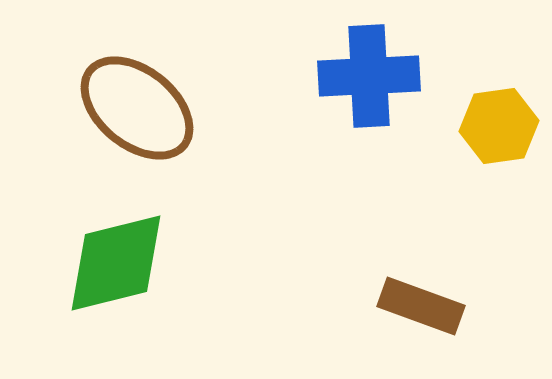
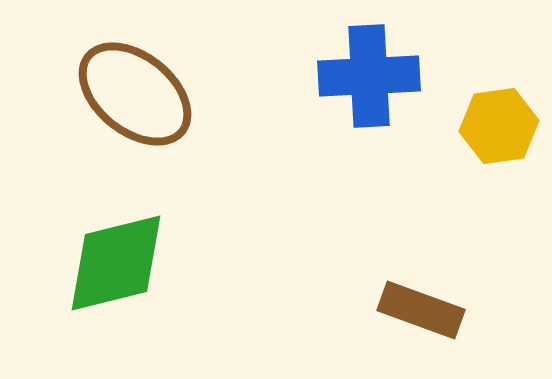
brown ellipse: moved 2 px left, 14 px up
brown rectangle: moved 4 px down
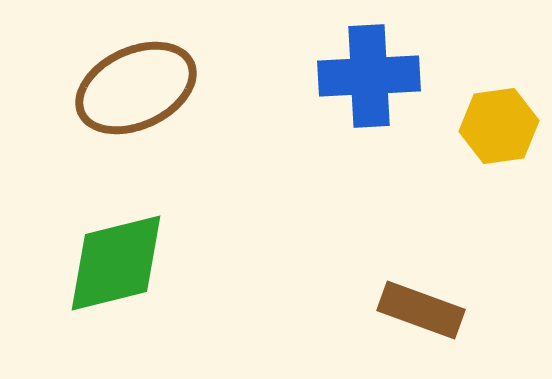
brown ellipse: moved 1 px right, 6 px up; rotated 64 degrees counterclockwise
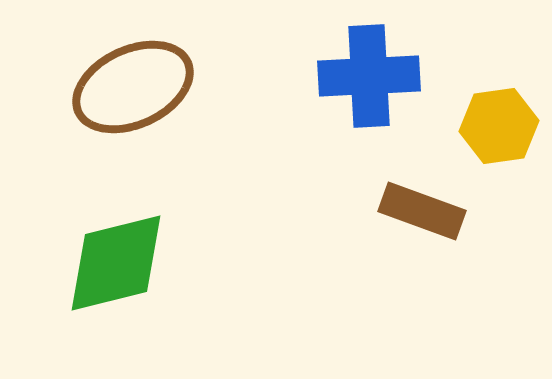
brown ellipse: moved 3 px left, 1 px up
brown rectangle: moved 1 px right, 99 px up
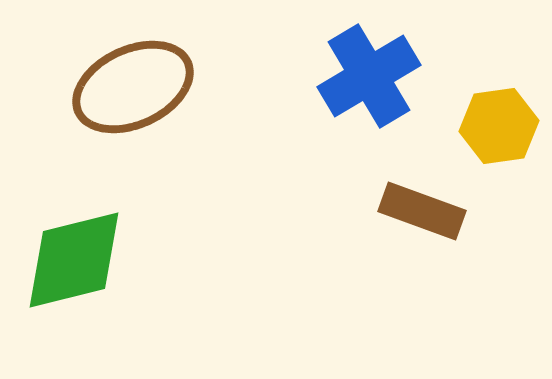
blue cross: rotated 28 degrees counterclockwise
green diamond: moved 42 px left, 3 px up
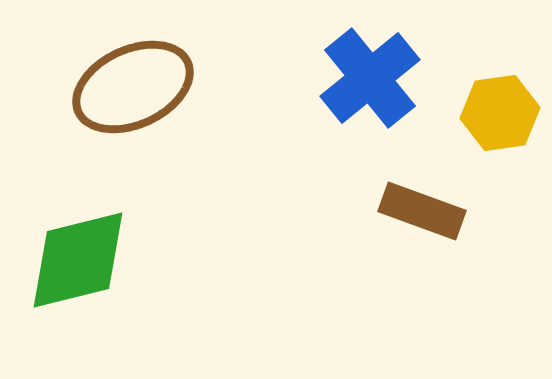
blue cross: moved 1 px right, 2 px down; rotated 8 degrees counterclockwise
yellow hexagon: moved 1 px right, 13 px up
green diamond: moved 4 px right
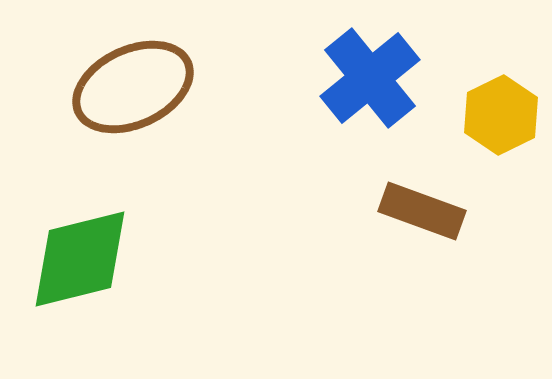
yellow hexagon: moved 1 px right, 2 px down; rotated 18 degrees counterclockwise
green diamond: moved 2 px right, 1 px up
